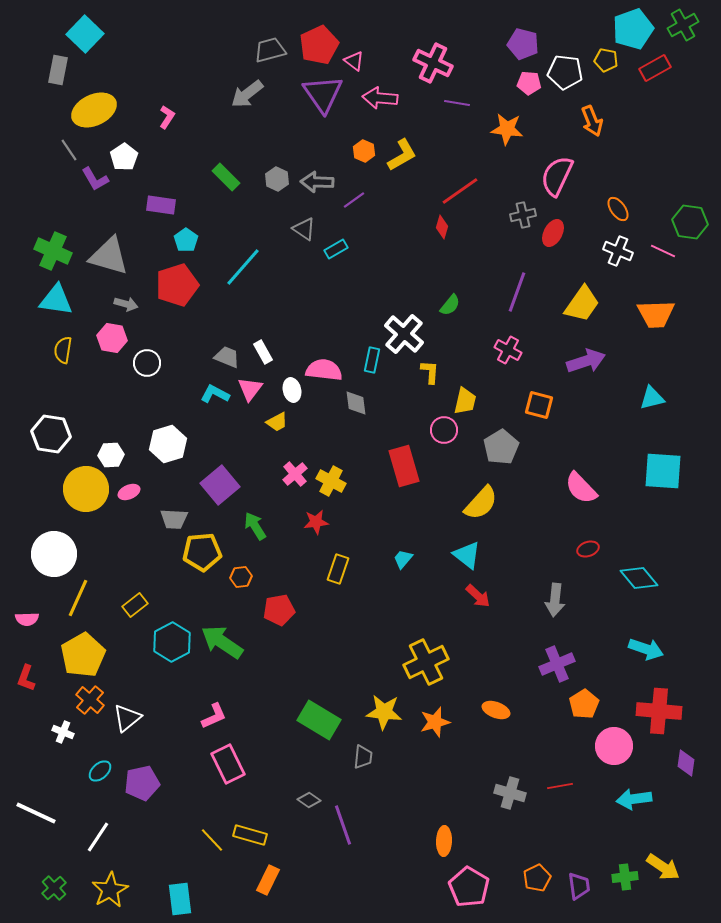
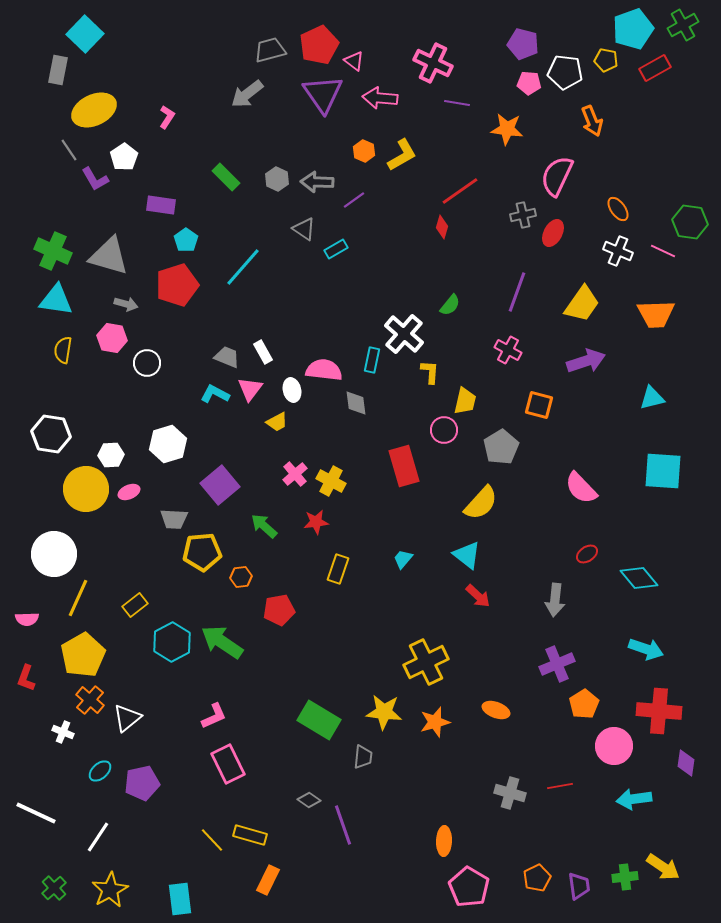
green arrow at (255, 526): moved 9 px right; rotated 16 degrees counterclockwise
red ellipse at (588, 549): moved 1 px left, 5 px down; rotated 15 degrees counterclockwise
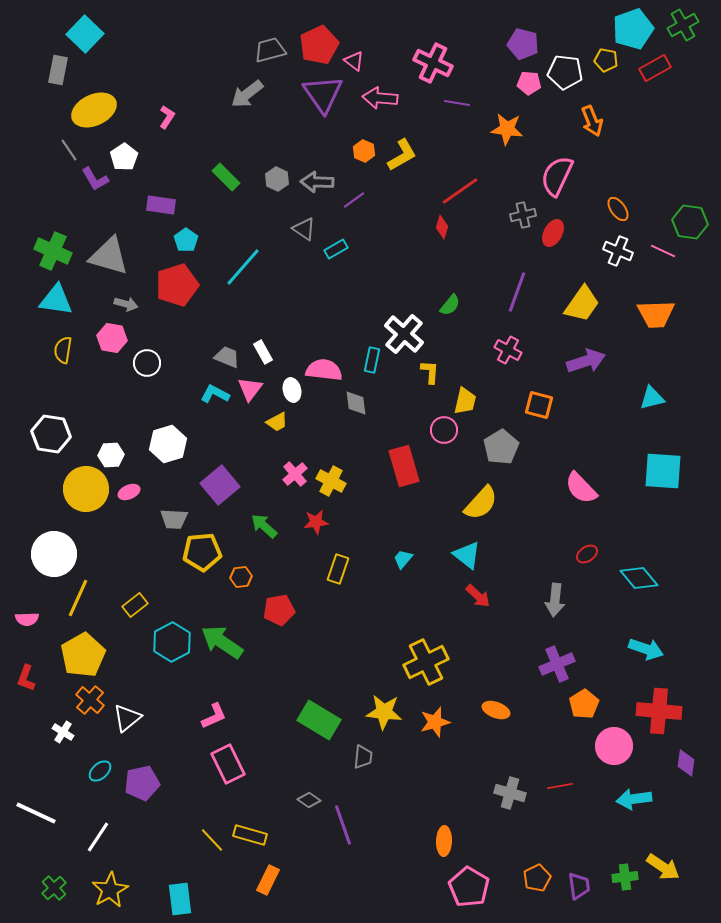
white cross at (63, 732): rotated 10 degrees clockwise
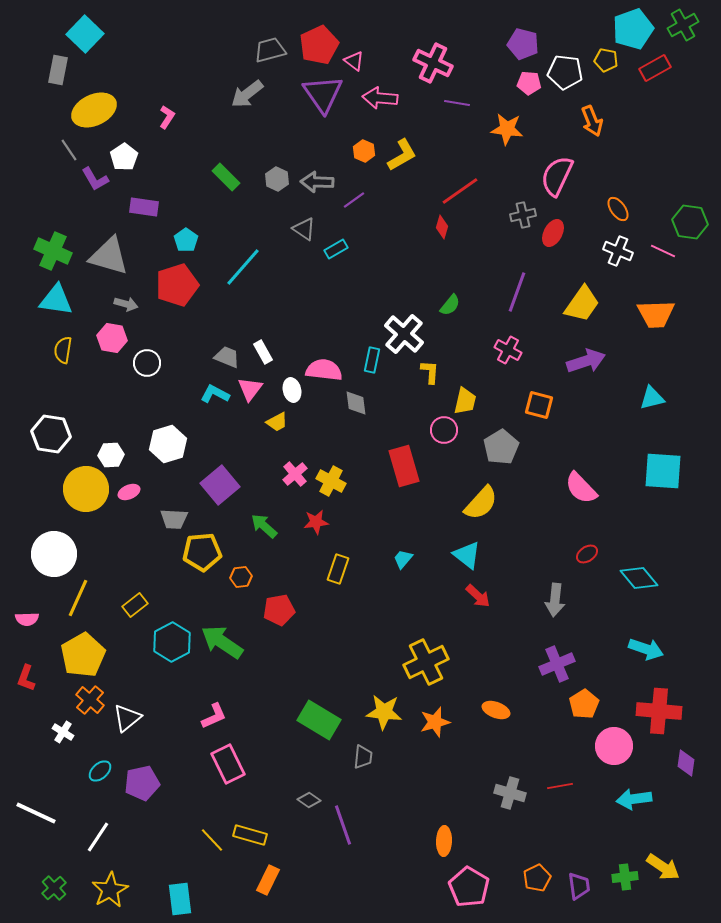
purple rectangle at (161, 205): moved 17 px left, 2 px down
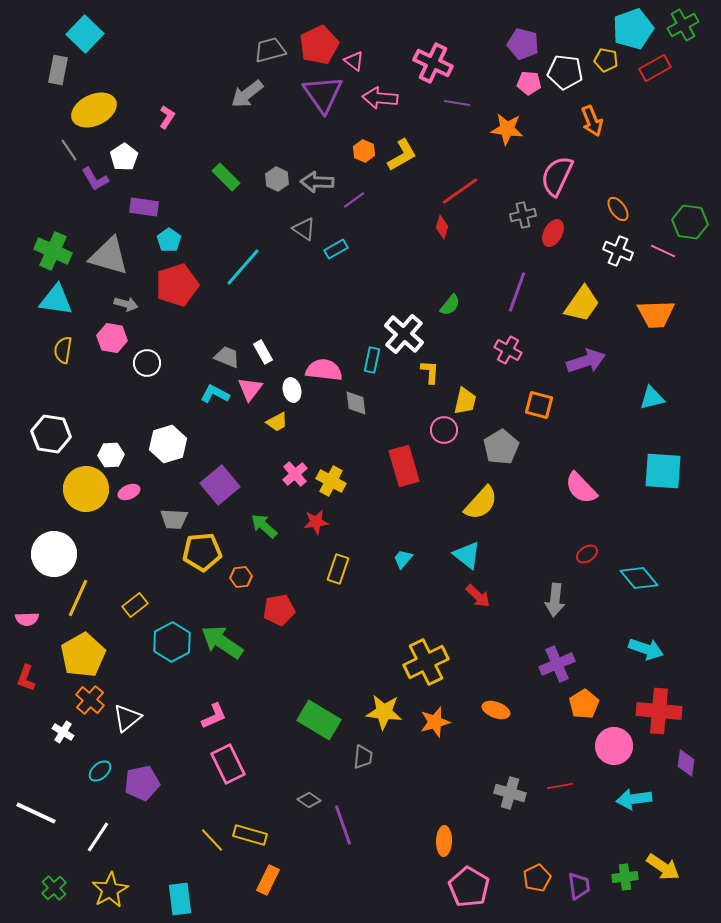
cyan pentagon at (186, 240): moved 17 px left
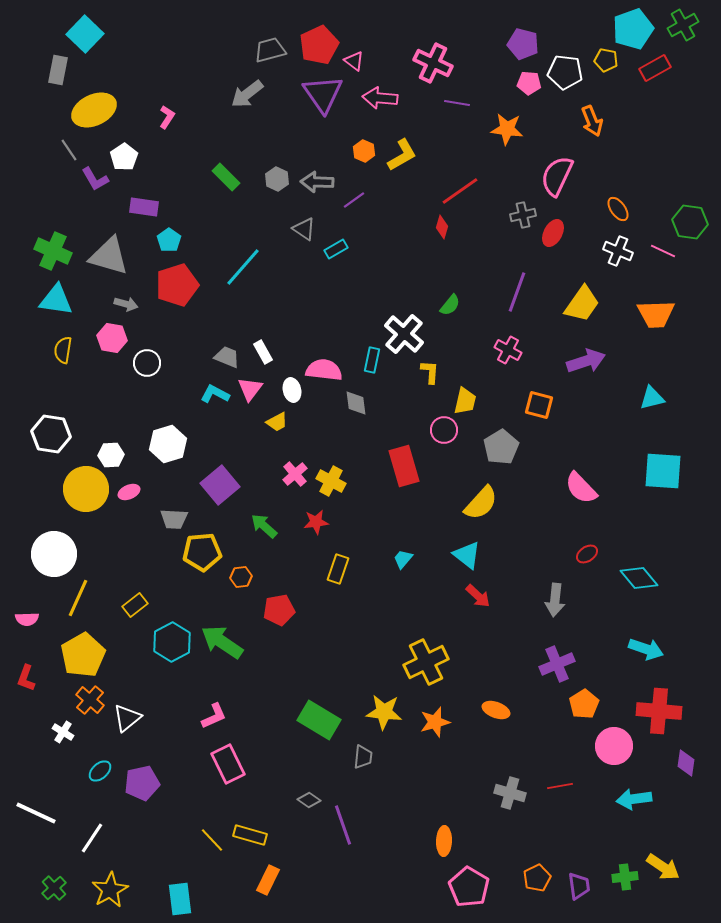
white line at (98, 837): moved 6 px left, 1 px down
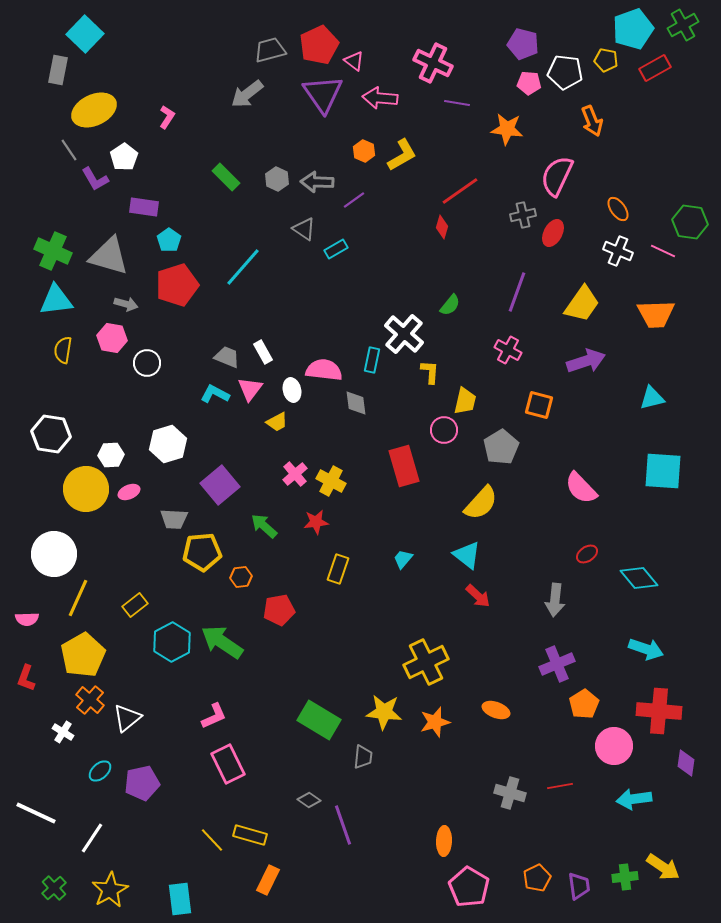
cyan triangle at (56, 300): rotated 15 degrees counterclockwise
